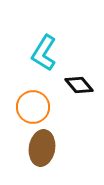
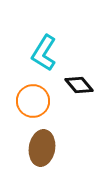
orange circle: moved 6 px up
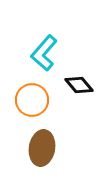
cyan L-shape: rotated 9 degrees clockwise
orange circle: moved 1 px left, 1 px up
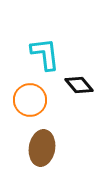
cyan L-shape: moved 1 px right, 1 px down; rotated 132 degrees clockwise
orange circle: moved 2 px left
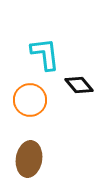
brown ellipse: moved 13 px left, 11 px down
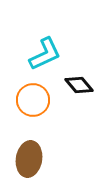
cyan L-shape: rotated 72 degrees clockwise
orange circle: moved 3 px right
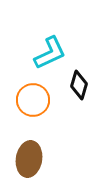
cyan L-shape: moved 5 px right, 1 px up
black diamond: rotated 56 degrees clockwise
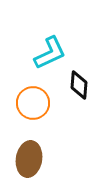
black diamond: rotated 12 degrees counterclockwise
orange circle: moved 3 px down
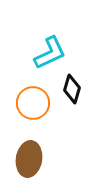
black diamond: moved 7 px left, 4 px down; rotated 12 degrees clockwise
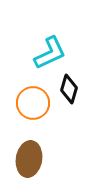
black diamond: moved 3 px left
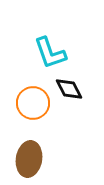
cyan L-shape: rotated 96 degrees clockwise
black diamond: rotated 44 degrees counterclockwise
